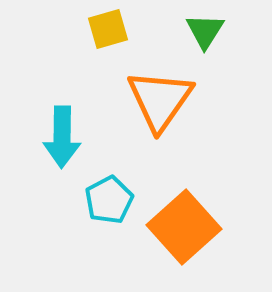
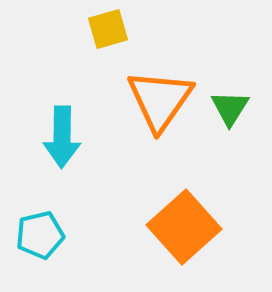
green triangle: moved 25 px right, 77 px down
cyan pentagon: moved 69 px left, 35 px down; rotated 15 degrees clockwise
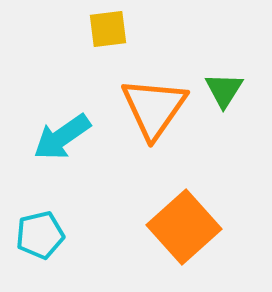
yellow square: rotated 9 degrees clockwise
orange triangle: moved 6 px left, 8 px down
green triangle: moved 6 px left, 18 px up
cyan arrow: rotated 54 degrees clockwise
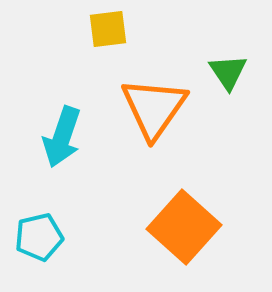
green triangle: moved 4 px right, 18 px up; rotated 6 degrees counterclockwise
cyan arrow: rotated 36 degrees counterclockwise
orange square: rotated 6 degrees counterclockwise
cyan pentagon: moved 1 px left, 2 px down
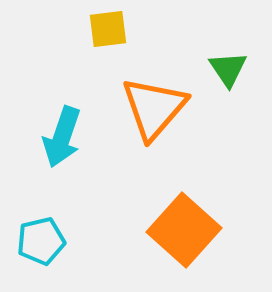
green triangle: moved 3 px up
orange triangle: rotated 6 degrees clockwise
orange square: moved 3 px down
cyan pentagon: moved 2 px right, 4 px down
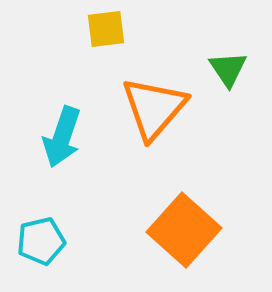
yellow square: moved 2 px left
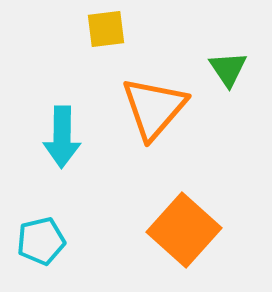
cyan arrow: rotated 18 degrees counterclockwise
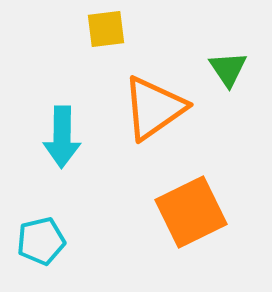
orange triangle: rotated 14 degrees clockwise
orange square: moved 7 px right, 18 px up; rotated 22 degrees clockwise
